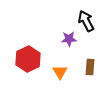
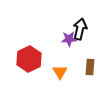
black arrow: moved 6 px left, 8 px down; rotated 40 degrees clockwise
red hexagon: moved 1 px right
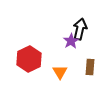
purple star: moved 2 px right, 2 px down; rotated 28 degrees counterclockwise
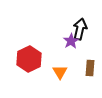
brown rectangle: moved 1 px down
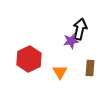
purple star: rotated 21 degrees clockwise
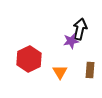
brown rectangle: moved 2 px down
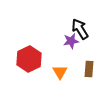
black arrow: rotated 45 degrees counterclockwise
brown rectangle: moved 1 px left, 1 px up
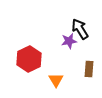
purple star: moved 2 px left
orange triangle: moved 4 px left, 8 px down
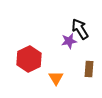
orange triangle: moved 2 px up
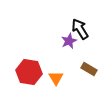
purple star: rotated 14 degrees counterclockwise
red hexagon: moved 13 px down; rotated 25 degrees counterclockwise
brown rectangle: rotated 63 degrees counterclockwise
